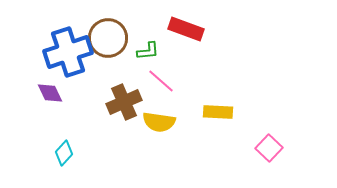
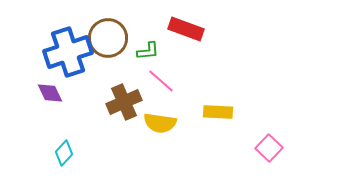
yellow semicircle: moved 1 px right, 1 px down
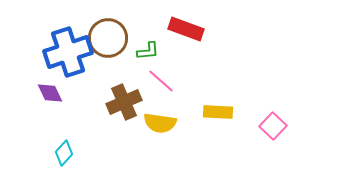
pink square: moved 4 px right, 22 px up
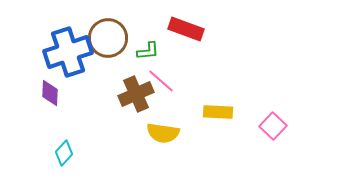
purple diamond: rotated 28 degrees clockwise
brown cross: moved 12 px right, 8 px up
yellow semicircle: moved 3 px right, 10 px down
